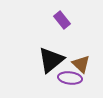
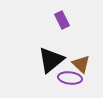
purple rectangle: rotated 12 degrees clockwise
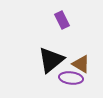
brown triangle: rotated 12 degrees counterclockwise
purple ellipse: moved 1 px right
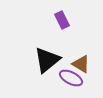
black triangle: moved 4 px left
purple ellipse: rotated 20 degrees clockwise
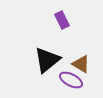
purple ellipse: moved 2 px down
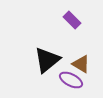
purple rectangle: moved 10 px right; rotated 18 degrees counterclockwise
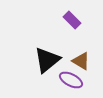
brown triangle: moved 3 px up
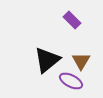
brown triangle: rotated 30 degrees clockwise
purple ellipse: moved 1 px down
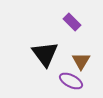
purple rectangle: moved 2 px down
black triangle: moved 2 px left, 6 px up; rotated 28 degrees counterclockwise
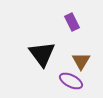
purple rectangle: rotated 18 degrees clockwise
black triangle: moved 3 px left
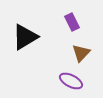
black triangle: moved 17 px left, 17 px up; rotated 36 degrees clockwise
brown triangle: moved 8 px up; rotated 12 degrees clockwise
